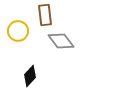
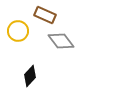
brown rectangle: rotated 60 degrees counterclockwise
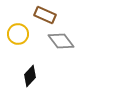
yellow circle: moved 3 px down
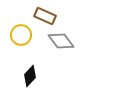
brown rectangle: moved 1 px down
yellow circle: moved 3 px right, 1 px down
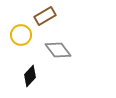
brown rectangle: rotated 55 degrees counterclockwise
gray diamond: moved 3 px left, 9 px down
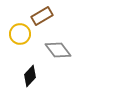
brown rectangle: moved 3 px left
yellow circle: moved 1 px left, 1 px up
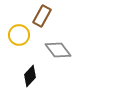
brown rectangle: rotated 30 degrees counterclockwise
yellow circle: moved 1 px left, 1 px down
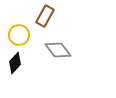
brown rectangle: moved 3 px right
black diamond: moved 15 px left, 13 px up
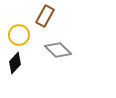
gray diamond: rotated 8 degrees counterclockwise
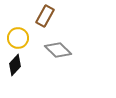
yellow circle: moved 1 px left, 3 px down
black diamond: moved 2 px down
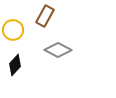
yellow circle: moved 5 px left, 8 px up
gray diamond: rotated 16 degrees counterclockwise
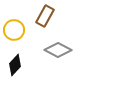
yellow circle: moved 1 px right
